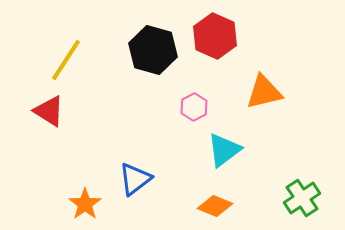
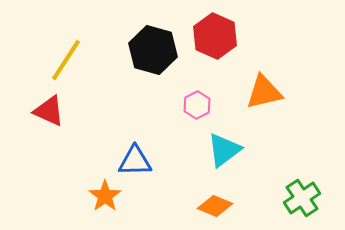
pink hexagon: moved 3 px right, 2 px up
red triangle: rotated 8 degrees counterclockwise
blue triangle: moved 18 px up; rotated 36 degrees clockwise
orange star: moved 20 px right, 8 px up
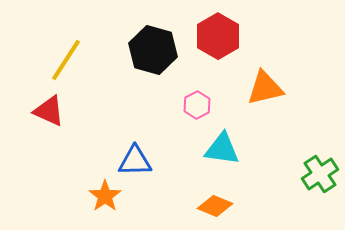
red hexagon: moved 3 px right; rotated 6 degrees clockwise
orange triangle: moved 1 px right, 4 px up
cyan triangle: moved 2 px left, 1 px up; rotated 45 degrees clockwise
green cross: moved 18 px right, 24 px up
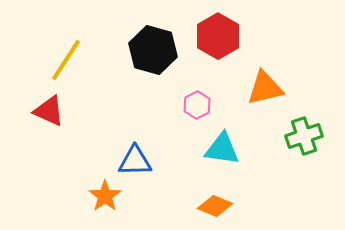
green cross: moved 16 px left, 38 px up; rotated 15 degrees clockwise
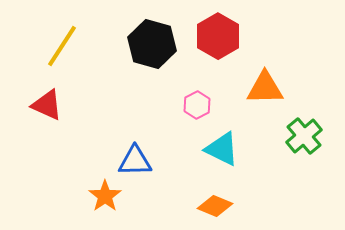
black hexagon: moved 1 px left, 6 px up
yellow line: moved 4 px left, 14 px up
orange triangle: rotated 12 degrees clockwise
red triangle: moved 2 px left, 6 px up
green cross: rotated 21 degrees counterclockwise
cyan triangle: rotated 18 degrees clockwise
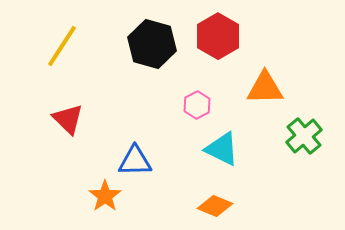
red triangle: moved 21 px right, 14 px down; rotated 20 degrees clockwise
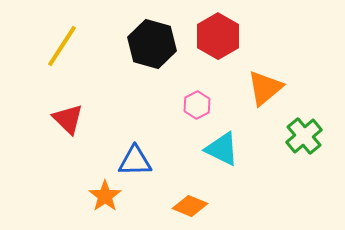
orange triangle: rotated 39 degrees counterclockwise
orange diamond: moved 25 px left
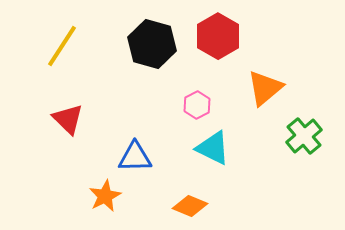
cyan triangle: moved 9 px left, 1 px up
blue triangle: moved 4 px up
orange star: rotated 8 degrees clockwise
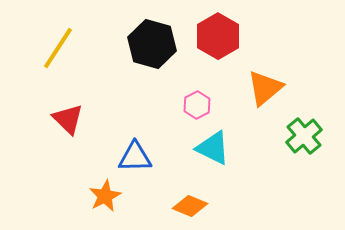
yellow line: moved 4 px left, 2 px down
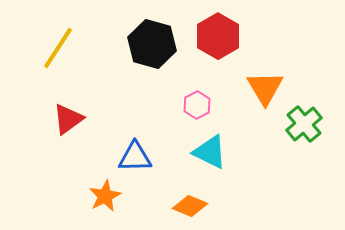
orange triangle: rotated 21 degrees counterclockwise
red triangle: rotated 40 degrees clockwise
green cross: moved 12 px up
cyan triangle: moved 3 px left, 4 px down
